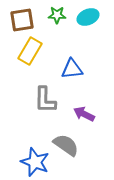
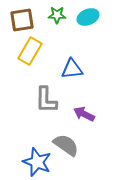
gray L-shape: moved 1 px right
blue star: moved 2 px right
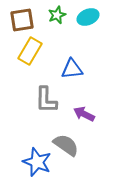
green star: rotated 24 degrees counterclockwise
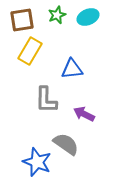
gray semicircle: moved 1 px up
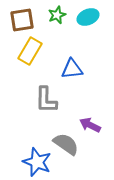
purple arrow: moved 6 px right, 11 px down
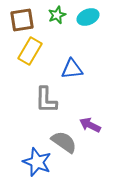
gray semicircle: moved 2 px left, 2 px up
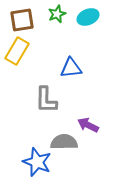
green star: moved 1 px up
yellow rectangle: moved 13 px left
blue triangle: moved 1 px left, 1 px up
purple arrow: moved 2 px left
gray semicircle: rotated 36 degrees counterclockwise
